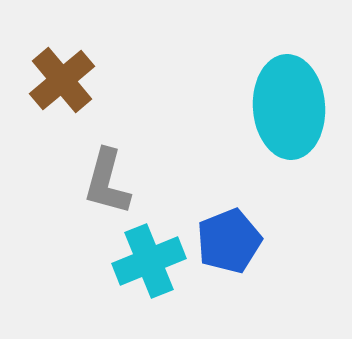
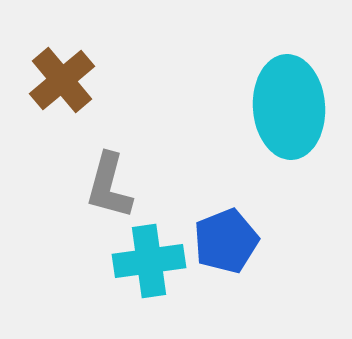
gray L-shape: moved 2 px right, 4 px down
blue pentagon: moved 3 px left
cyan cross: rotated 14 degrees clockwise
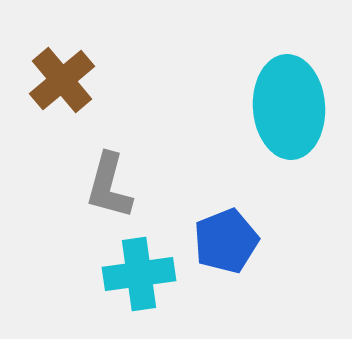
cyan cross: moved 10 px left, 13 px down
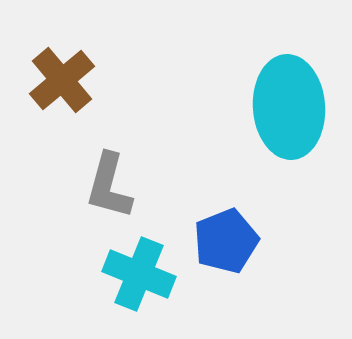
cyan cross: rotated 30 degrees clockwise
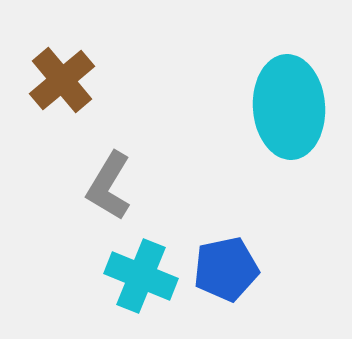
gray L-shape: rotated 16 degrees clockwise
blue pentagon: moved 28 px down; rotated 10 degrees clockwise
cyan cross: moved 2 px right, 2 px down
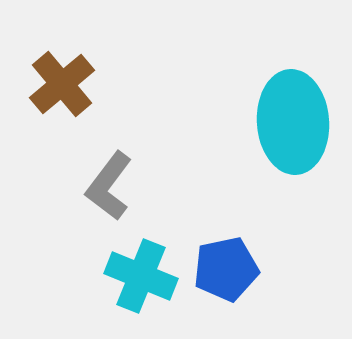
brown cross: moved 4 px down
cyan ellipse: moved 4 px right, 15 px down
gray L-shape: rotated 6 degrees clockwise
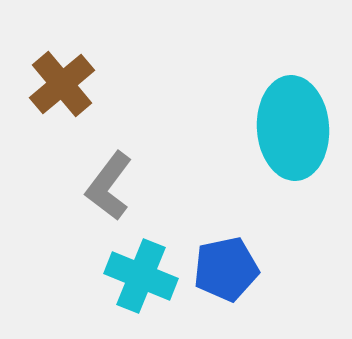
cyan ellipse: moved 6 px down
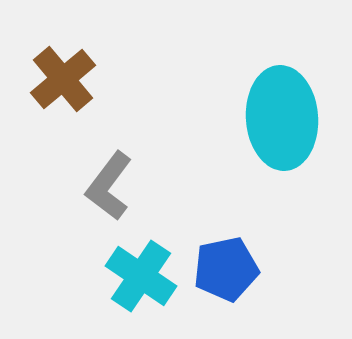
brown cross: moved 1 px right, 5 px up
cyan ellipse: moved 11 px left, 10 px up
cyan cross: rotated 12 degrees clockwise
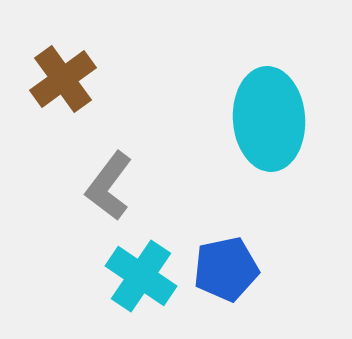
brown cross: rotated 4 degrees clockwise
cyan ellipse: moved 13 px left, 1 px down
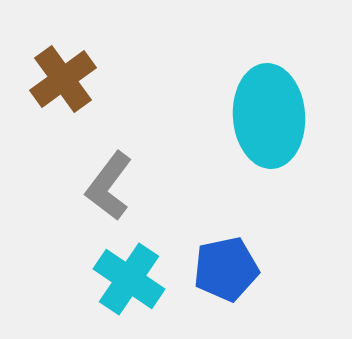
cyan ellipse: moved 3 px up
cyan cross: moved 12 px left, 3 px down
